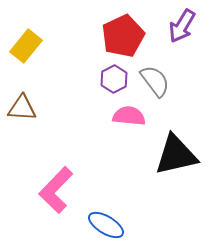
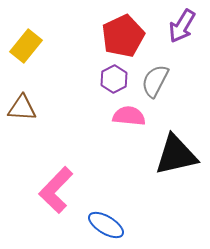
gray semicircle: rotated 116 degrees counterclockwise
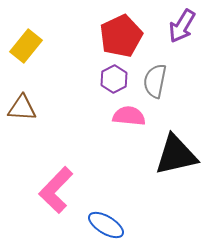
red pentagon: moved 2 px left
gray semicircle: rotated 16 degrees counterclockwise
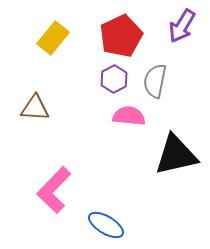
yellow rectangle: moved 27 px right, 8 px up
brown triangle: moved 13 px right
pink L-shape: moved 2 px left
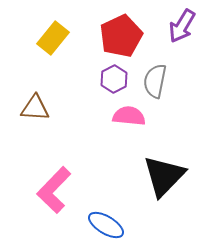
black triangle: moved 12 px left, 21 px down; rotated 33 degrees counterclockwise
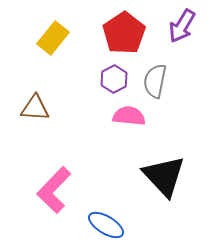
red pentagon: moved 3 px right, 3 px up; rotated 9 degrees counterclockwise
black triangle: rotated 27 degrees counterclockwise
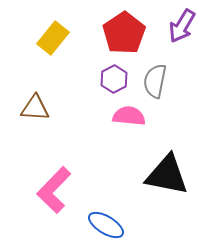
black triangle: moved 3 px right, 1 px up; rotated 36 degrees counterclockwise
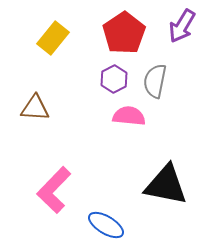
black triangle: moved 1 px left, 10 px down
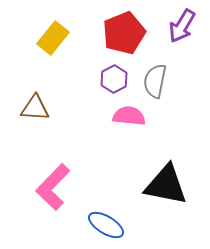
red pentagon: rotated 12 degrees clockwise
pink L-shape: moved 1 px left, 3 px up
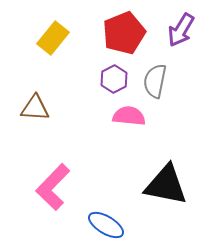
purple arrow: moved 1 px left, 4 px down
